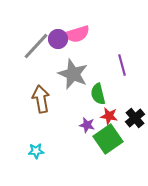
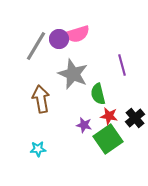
purple circle: moved 1 px right
gray line: rotated 12 degrees counterclockwise
purple star: moved 3 px left
cyan star: moved 2 px right, 2 px up
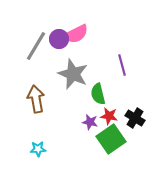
pink semicircle: moved 1 px left; rotated 10 degrees counterclockwise
brown arrow: moved 5 px left
black cross: rotated 18 degrees counterclockwise
purple star: moved 6 px right, 3 px up
green square: moved 3 px right
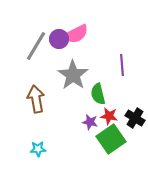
purple line: rotated 10 degrees clockwise
gray star: moved 1 px down; rotated 12 degrees clockwise
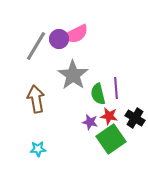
purple line: moved 6 px left, 23 px down
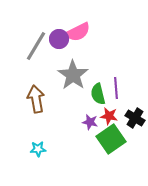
pink semicircle: moved 2 px right, 2 px up
